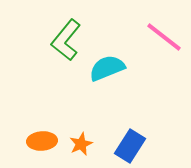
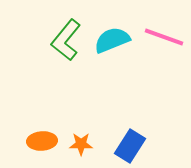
pink line: rotated 18 degrees counterclockwise
cyan semicircle: moved 5 px right, 28 px up
orange star: rotated 25 degrees clockwise
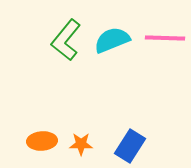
pink line: moved 1 px right, 1 px down; rotated 18 degrees counterclockwise
